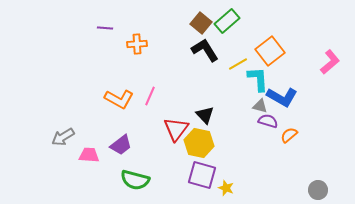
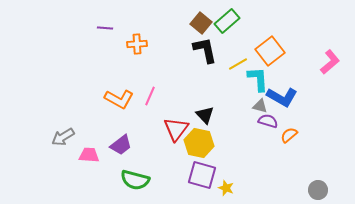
black L-shape: rotated 20 degrees clockwise
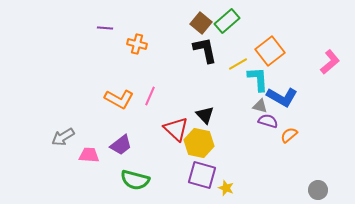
orange cross: rotated 18 degrees clockwise
red triangle: rotated 24 degrees counterclockwise
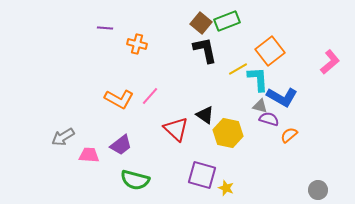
green rectangle: rotated 20 degrees clockwise
yellow line: moved 5 px down
pink line: rotated 18 degrees clockwise
black triangle: rotated 12 degrees counterclockwise
purple semicircle: moved 1 px right, 2 px up
yellow hexagon: moved 29 px right, 10 px up
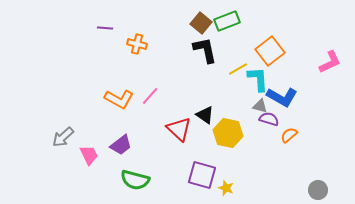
pink L-shape: rotated 15 degrees clockwise
red triangle: moved 3 px right
gray arrow: rotated 10 degrees counterclockwise
pink trapezoid: rotated 60 degrees clockwise
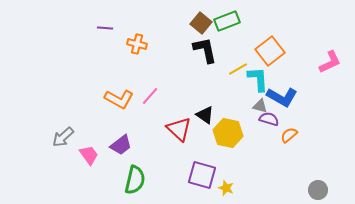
pink trapezoid: rotated 10 degrees counterclockwise
green semicircle: rotated 92 degrees counterclockwise
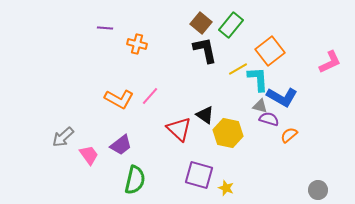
green rectangle: moved 4 px right, 4 px down; rotated 30 degrees counterclockwise
purple square: moved 3 px left
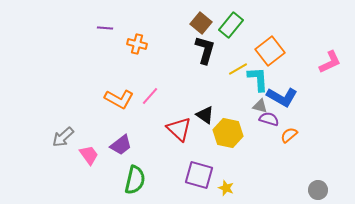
black L-shape: rotated 28 degrees clockwise
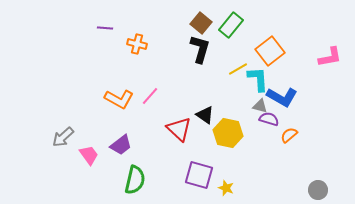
black L-shape: moved 5 px left, 1 px up
pink L-shape: moved 5 px up; rotated 15 degrees clockwise
